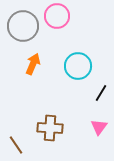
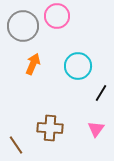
pink triangle: moved 3 px left, 2 px down
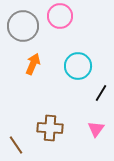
pink circle: moved 3 px right
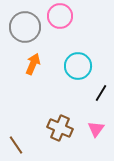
gray circle: moved 2 px right, 1 px down
brown cross: moved 10 px right; rotated 20 degrees clockwise
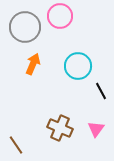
black line: moved 2 px up; rotated 60 degrees counterclockwise
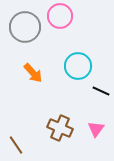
orange arrow: moved 9 px down; rotated 115 degrees clockwise
black line: rotated 36 degrees counterclockwise
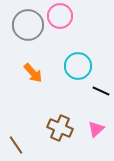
gray circle: moved 3 px right, 2 px up
pink triangle: rotated 12 degrees clockwise
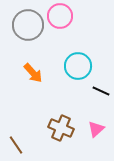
brown cross: moved 1 px right
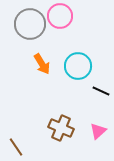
gray circle: moved 2 px right, 1 px up
orange arrow: moved 9 px right, 9 px up; rotated 10 degrees clockwise
pink triangle: moved 2 px right, 2 px down
brown line: moved 2 px down
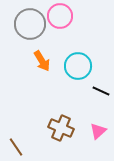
orange arrow: moved 3 px up
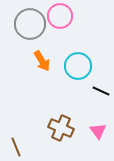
pink triangle: rotated 24 degrees counterclockwise
brown line: rotated 12 degrees clockwise
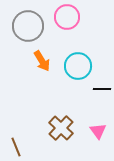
pink circle: moved 7 px right, 1 px down
gray circle: moved 2 px left, 2 px down
black line: moved 1 px right, 2 px up; rotated 24 degrees counterclockwise
brown cross: rotated 20 degrees clockwise
